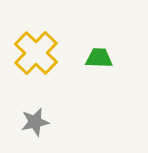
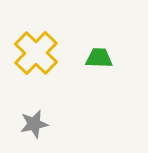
gray star: moved 1 px left, 2 px down
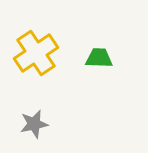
yellow cross: rotated 12 degrees clockwise
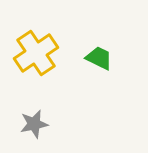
green trapezoid: rotated 24 degrees clockwise
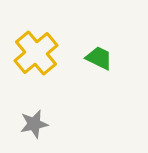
yellow cross: rotated 6 degrees counterclockwise
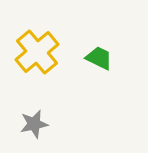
yellow cross: moved 1 px right, 1 px up
